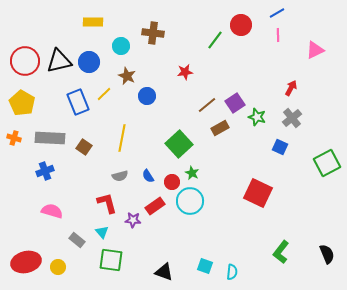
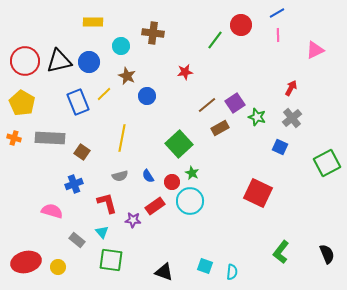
brown square at (84, 147): moved 2 px left, 5 px down
blue cross at (45, 171): moved 29 px right, 13 px down
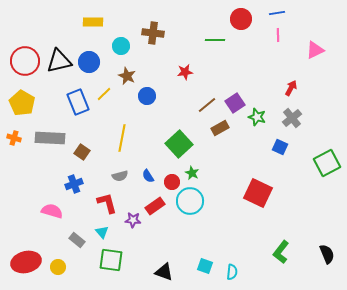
blue line at (277, 13): rotated 21 degrees clockwise
red circle at (241, 25): moved 6 px up
green line at (215, 40): rotated 54 degrees clockwise
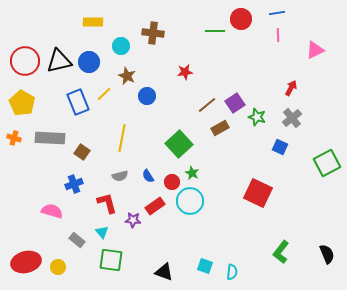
green line at (215, 40): moved 9 px up
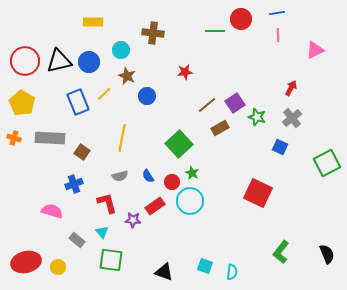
cyan circle at (121, 46): moved 4 px down
